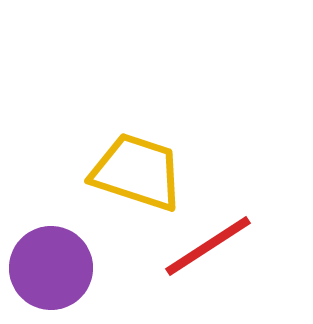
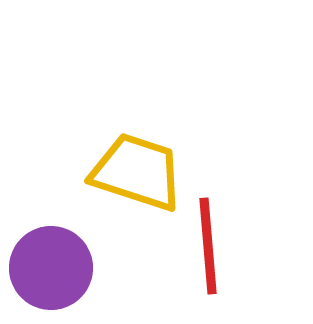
red line: rotated 62 degrees counterclockwise
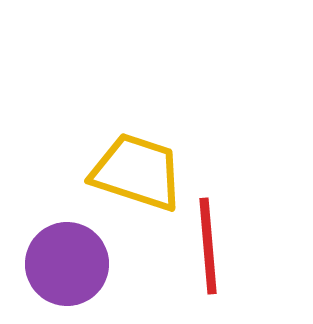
purple circle: moved 16 px right, 4 px up
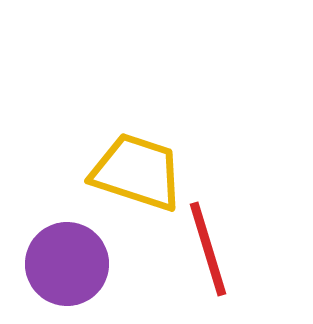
red line: moved 3 px down; rotated 12 degrees counterclockwise
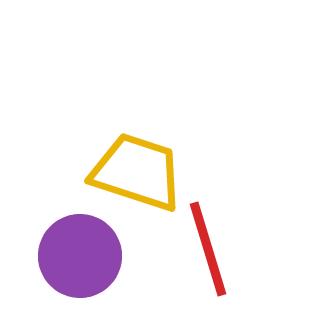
purple circle: moved 13 px right, 8 px up
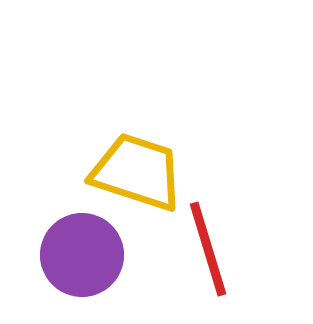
purple circle: moved 2 px right, 1 px up
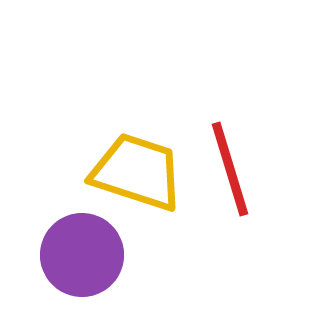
red line: moved 22 px right, 80 px up
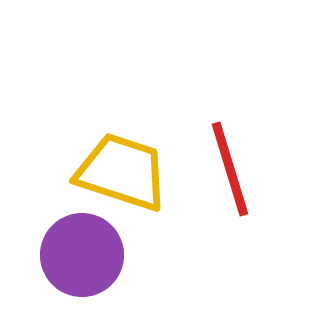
yellow trapezoid: moved 15 px left
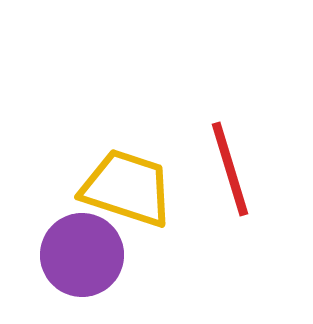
yellow trapezoid: moved 5 px right, 16 px down
